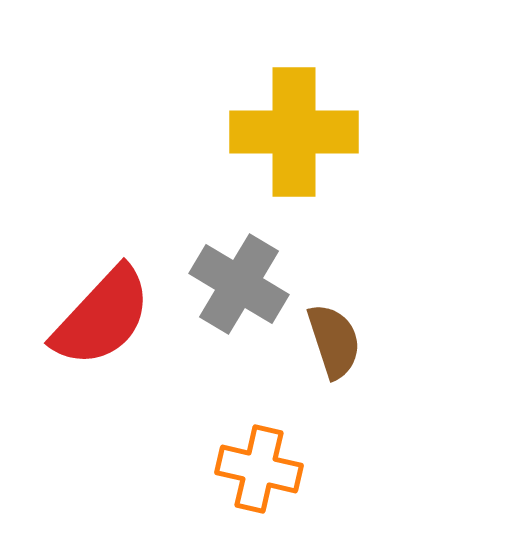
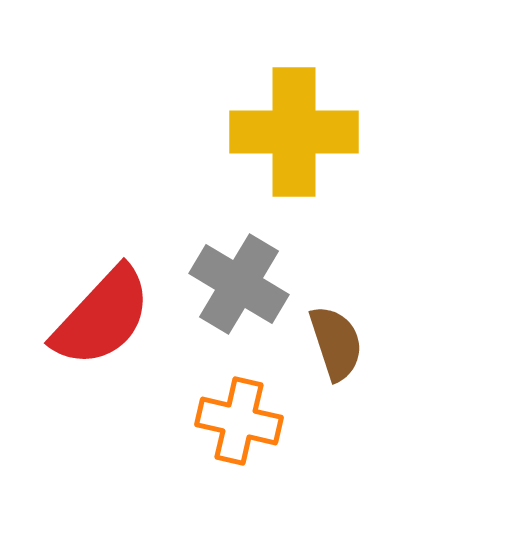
brown semicircle: moved 2 px right, 2 px down
orange cross: moved 20 px left, 48 px up
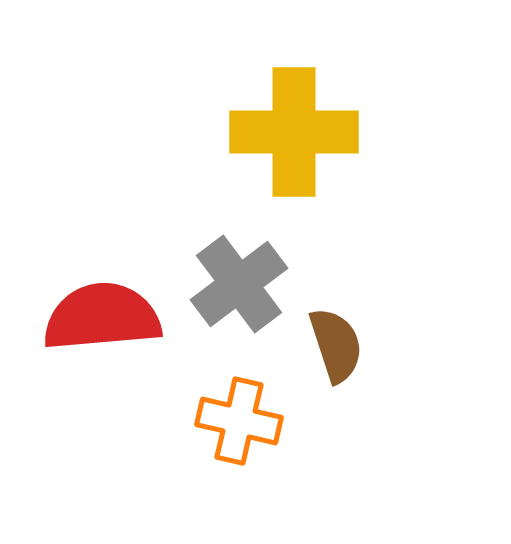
gray cross: rotated 22 degrees clockwise
red semicircle: rotated 138 degrees counterclockwise
brown semicircle: moved 2 px down
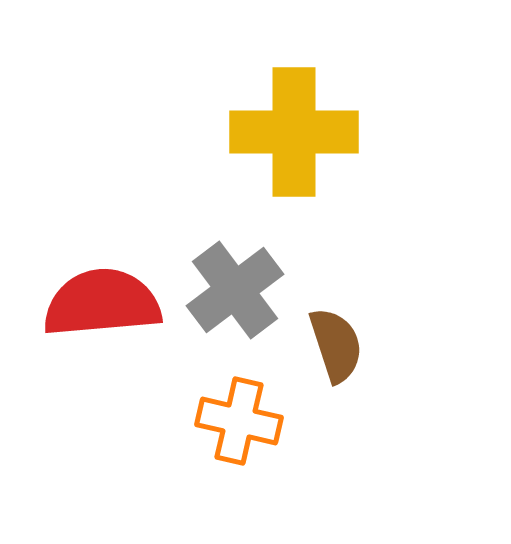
gray cross: moved 4 px left, 6 px down
red semicircle: moved 14 px up
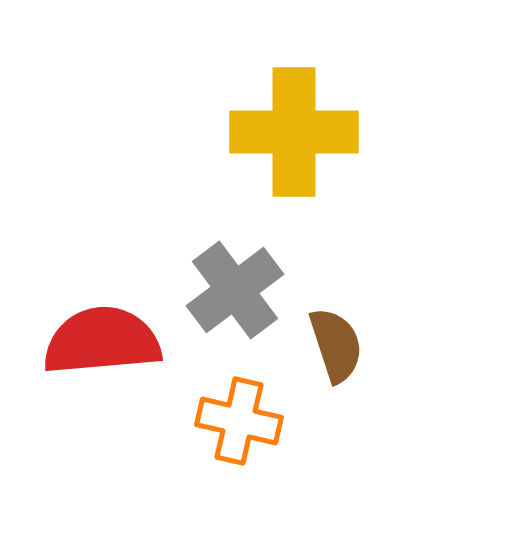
red semicircle: moved 38 px down
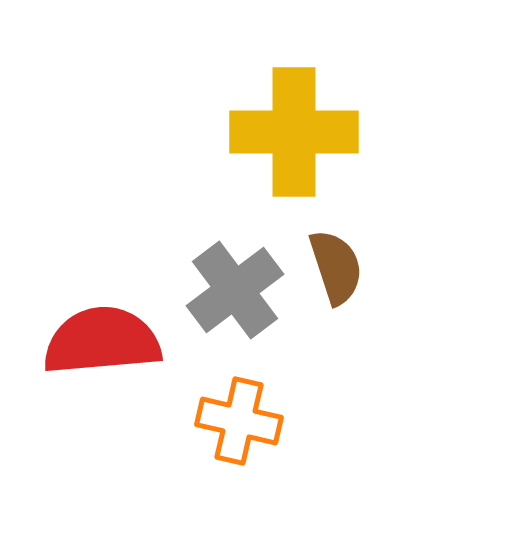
brown semicircle: moved 78 px up
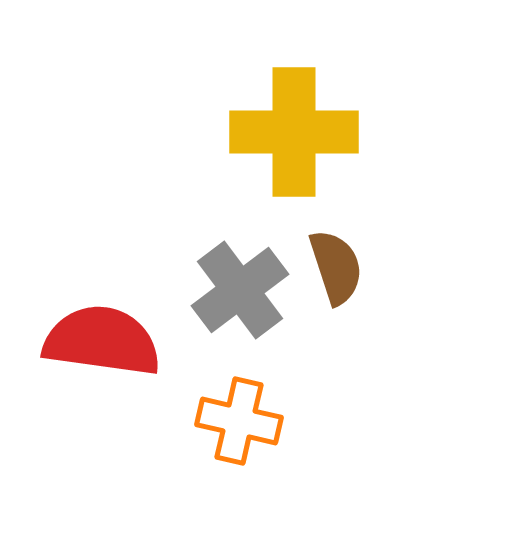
gray cross: moved 5 px right
red semicircle: rotated 13 degrees clockwise
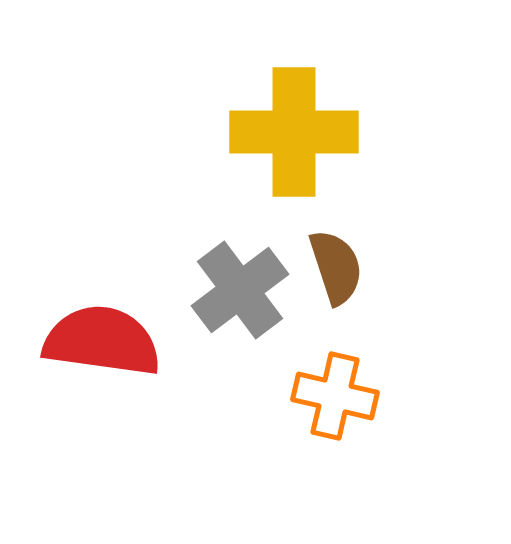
orange cross: moved 96 px right, 25 px up
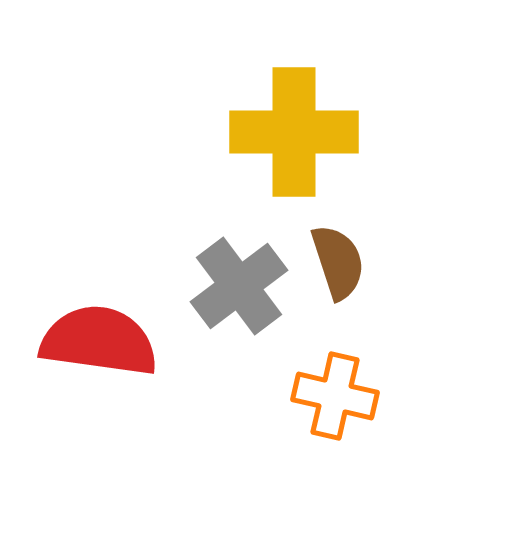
brown semicircle: moved 2 px right, 5 px up
gray cross: moved 1 px left, 4 px up
red semicircle: moved 3 px left
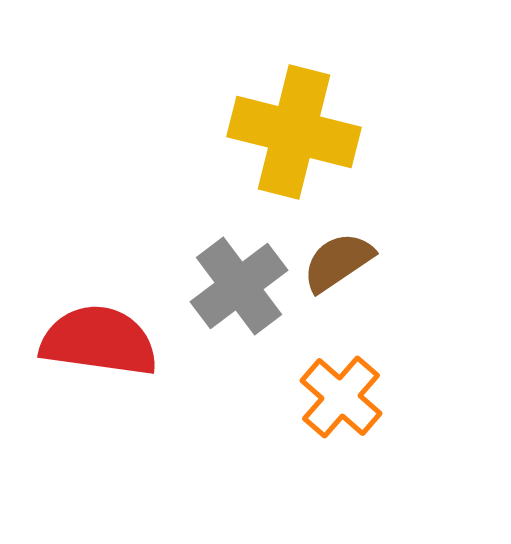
yellow cross: rotated 14 degrees clockwise
brown semicircle: rotated 106 degrees counterclockwise
orange cross: moved 6 px right, 1 px down; rotated 28 degrees clockwise
